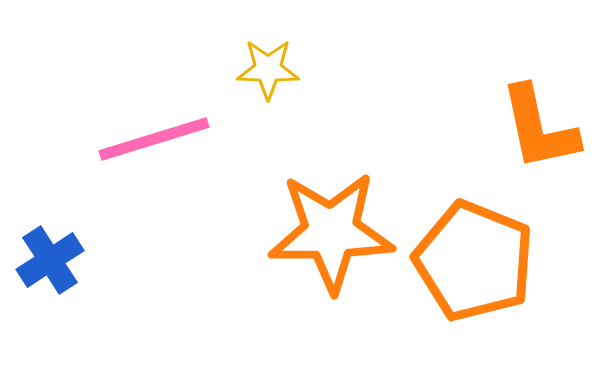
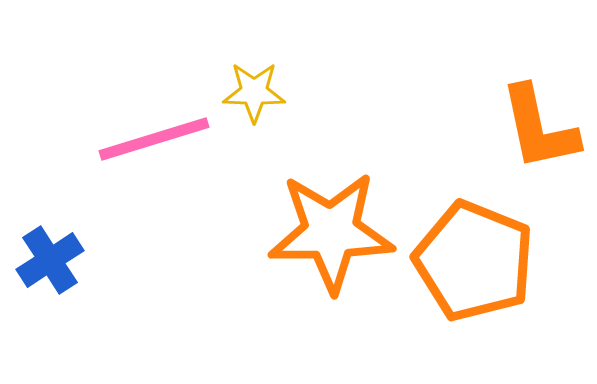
yellow star: moved 14 px left, 23 px down
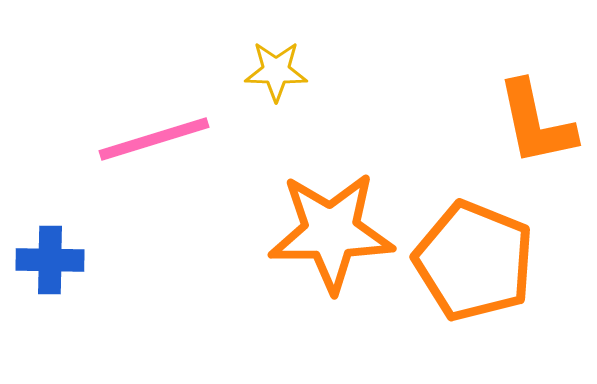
yellow star: moved 22 px right, 21 px up
orange L-shape: moved 3 px left, 5 px up
blue cross: rotated 34 degrees clockwise
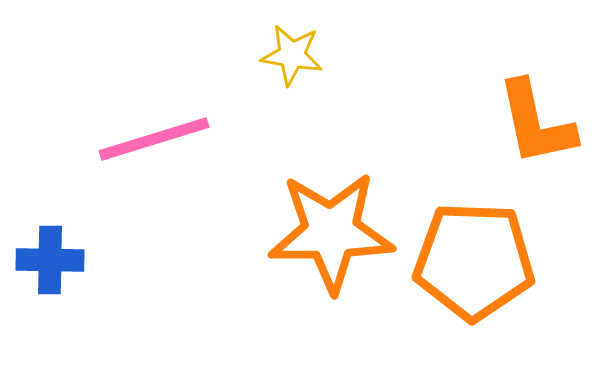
yellow star: moved 16 px right, 16 px up; rotated 8 degrees clockwise
orange pentagon: rotated 20 degrees counterclockwise
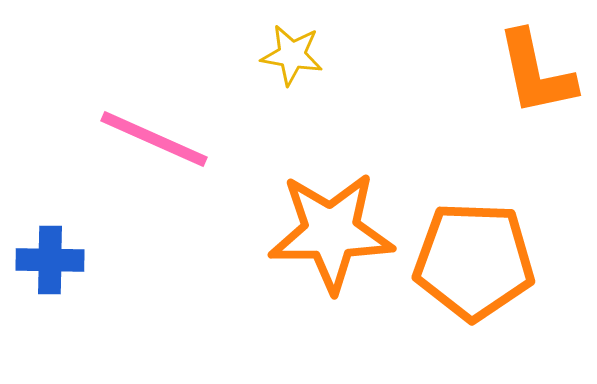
orange L-shape: moved 50 px up
pink line: rotated 41 degrees clockwise
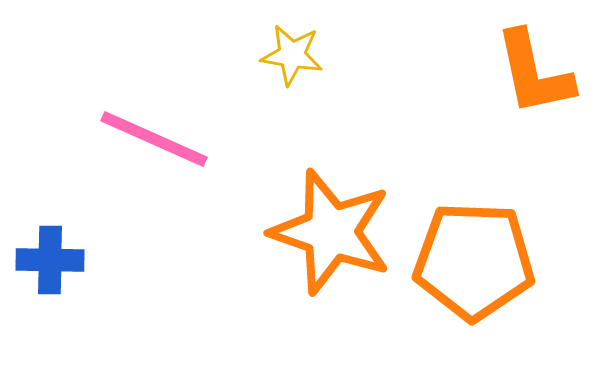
orange L-shape: moved 2 px left
orange star: rotated 20 degrees clockwise
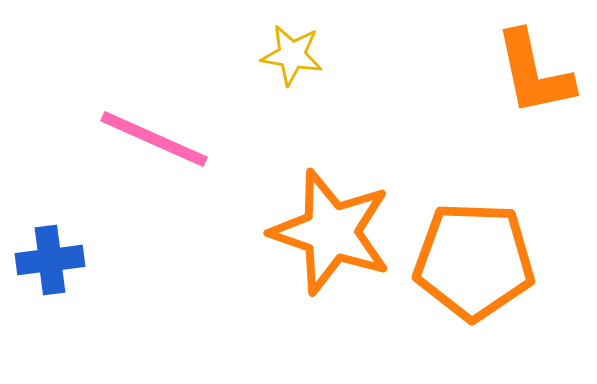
blue cross: rotated 8 degrees counterclockwise
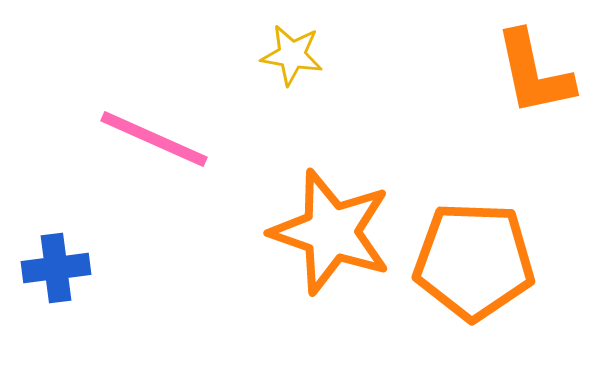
blue cross: moved 6 px right, 8 px down
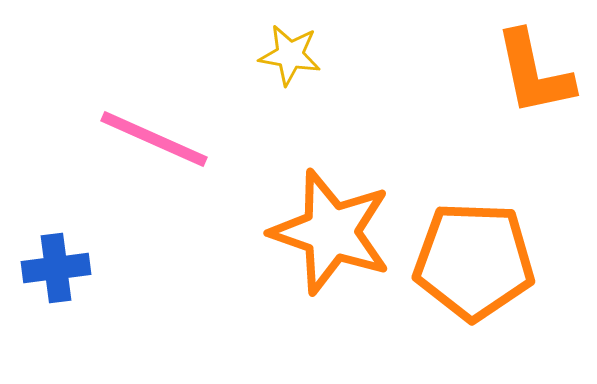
yellow star: moved 2 px left
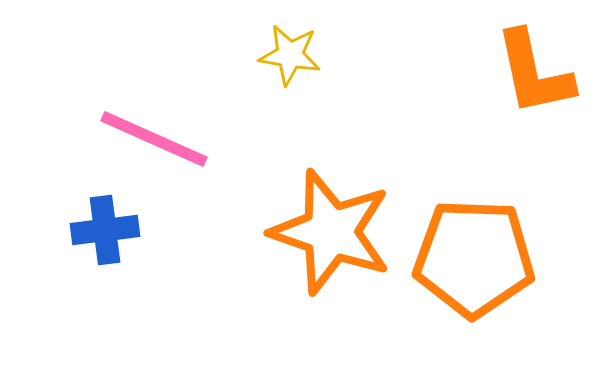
orange pentagon: moved 3 px up
blue cross: moved 49 px right, 38 px up
